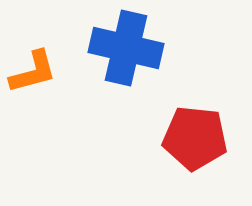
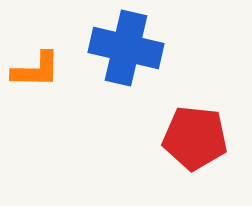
orange L-shape: moved 3 px right, 2 px up; rotated 16 degrees clockwise
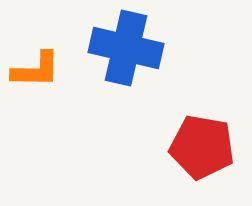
red pentagon: moved 7 px right, 9 px down; rotated 4 degrees clockwise
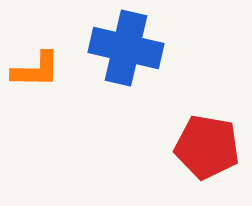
red pentagon: moved 5 px right
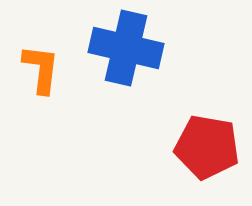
orange L-shape: moved 5 px right, 1 px up; rotated 84 degrees counterclockwise
